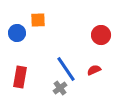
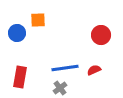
blue line: moved 1 px left, 1 px up; rotated 64 degrees counterclockwise
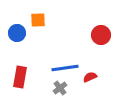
red semicircle: moved 4 px left, 7 px down
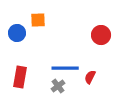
blue line: rotated 8 degrees clockwise
red semicircle: rotated 40 degrees counterclockwise
gray cross: moved 2 px left, 2 px up
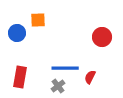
red circle: moved 1 px right, 2 px down
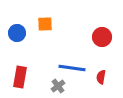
orange square: moved 7 px right, 4 px down
blue line: moved 7 px right; rotated 8 degrees clockwise
red semicircle: moved 11 px right; rotated 16 degrees counterclockwise
